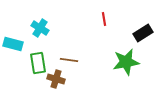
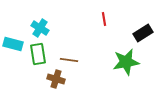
green rectangle: moved 9 px up
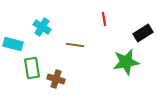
cyan cross: moved 2 px right, 1 px up
green rectangle: moved 6 px left, 14 px down
brown line: moved 6 px right, 15 px up
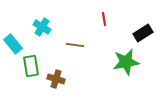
cyan rectangle: rotated 36 degrees clockwise
green rectangle: moved 1 px left, 2 px up
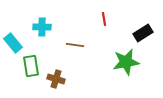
cyan cross: rotated 30 degrees counterclockwise
cyan rectangle: moved 1 px up
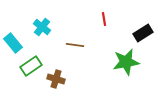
cyan cross: rotated 36 degrees clockwise
green rectangle: rotated 65 degrees clockwise
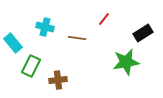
red line: rotated 48 degrees clockwise
cyan cross: moved 3 px right; rotated 24 degrees counterclockwise
brown line: moved 2 px right, 7 px up
green rectangle: rotated 30 degrees counterclockwise
brown cross: moved 2 px right, 1 px down; rotated 24 degrees counterclockwise
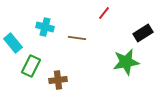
red line: moved 6 px up
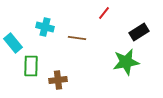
black rectangle: moved 4 px left, 1 px up
green rectangle: rotated 25 degrees counterclockwise
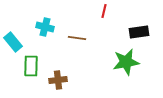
red line: moved 2 px up; rotated 24 degrees counterclockwise
black rectangle: rotated 24 degrees clockwise
cyan rectangle: moved 1 px up
